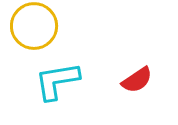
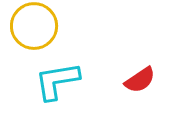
red semicircle: moved 3 px right
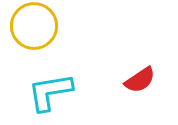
cyan L-shape: moved 7 px left, 11 px down
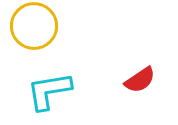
cyan L-shape: moved 1 px left, 1 px up
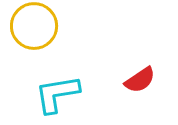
cyan L-shape: moved 8 px right, 3 px down
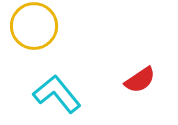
cyan L-shape: rotated 60 degrees clockwise
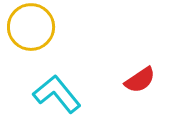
yellow circle: moved 3 px left, 1 px down
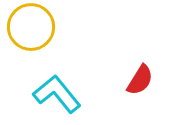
red semicircle: rotated 24 degrees counterclockwise
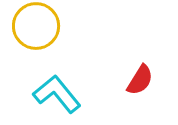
yellow circle: moved 5 px right, 1 px up
